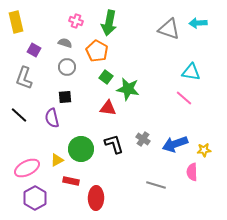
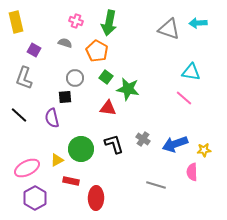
gray circle: moved 8 px right, 11 px down
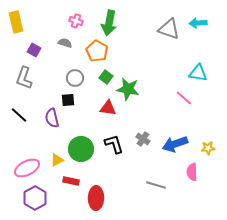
cyan triangle: moved 7 px right, 1 px down
black square: moved 3 px right, 3 px down
yellow star: moved 4 px right, 2 px up
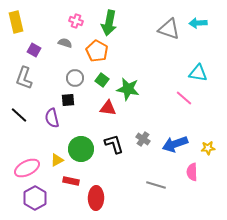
green square: moved 4 px left, 3 px down
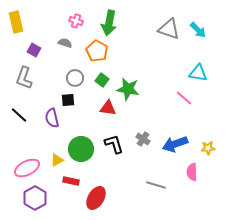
cyan arrow: moved 7 px down; rotated 132 degrees counterclockwise
red ellipse: rotated 30 degrees clockwise
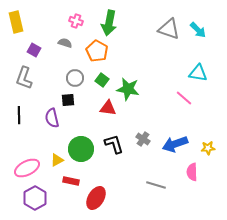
black line: rotated 48 degrees clockwise
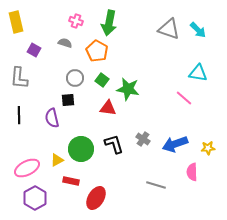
gray L-shape: moved 5 px left; rotated 15 degrees counterclockwise
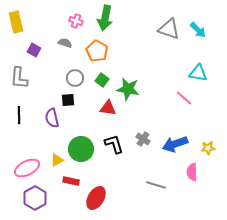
green arrow: moved 4 px left, 5 px up
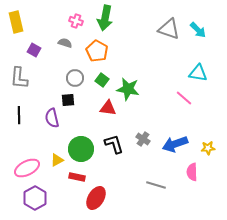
red rectangle: moved 6 px right, 4 px up
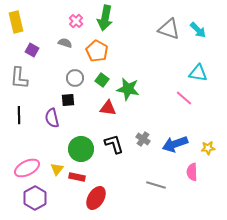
pink cross: rotated 24 degrees clockwise
purple square: moved 2 px left
yellow triangle: moved 9 px down; rotated 24 degrees counterclockwise
